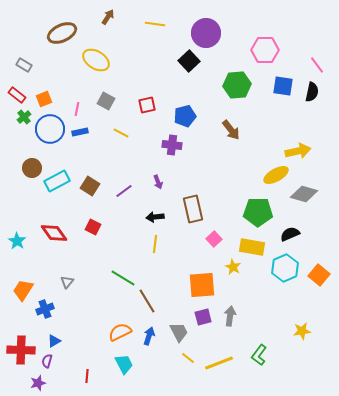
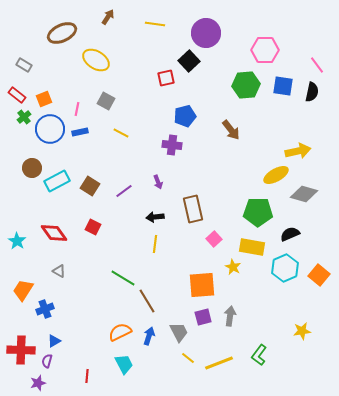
green hexagon at (237, 85): moved 9 px right
red square at (147, 105): moved 19 px right, 27 px up
gray triangle at (67, 282): moved 8 px left, 11 px up; rotated 40 degrees counterclockwise
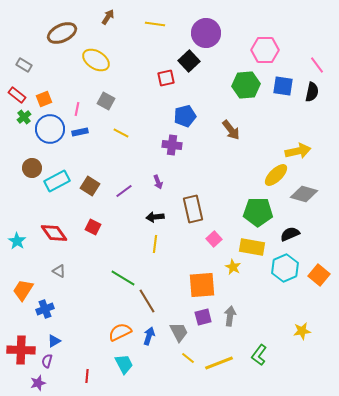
yellow ellipse at (276, 175): rotated 15 degrees counterclockwise
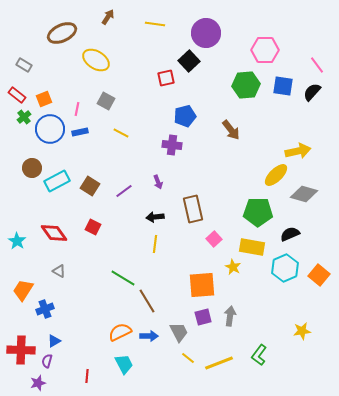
black semicircle at (312, 92): rotated 150 degrees counterclockwise
blue arrow at (149, 336): rotated 72 degrees clockwise
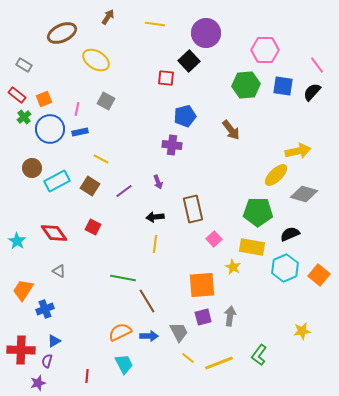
red square at (166, 78): rotated 18 degrees clockwise
yellow line at (121, 133): moved 20 px left, 26 px down
green line at (123, 278): rotated 20 degrees counterclockwise
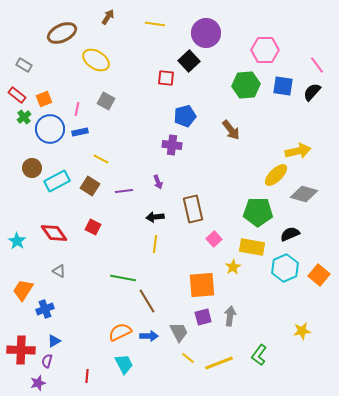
purple line at (124, 191): rotated 30 degrees clockwise
yellow star at (233, 267): rotated 14 degrees clockwise
